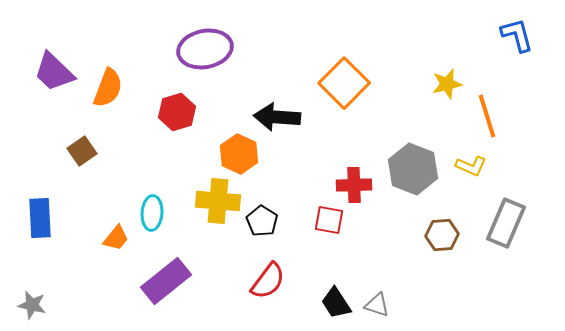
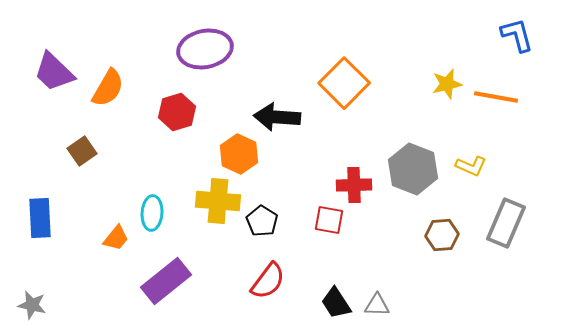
orange semicircle: rotated 9 degrees clockwise
orange line: moved 9 px right, 19 px up; rotated 63 degrees counterclockwise
gray triangle: rotated 16 degrees counterclockwise
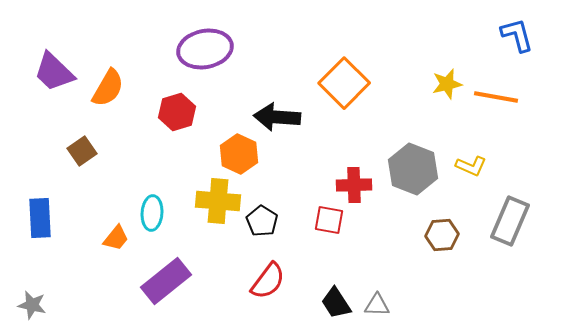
gray rectangle: moved 4 px right, 2 px up
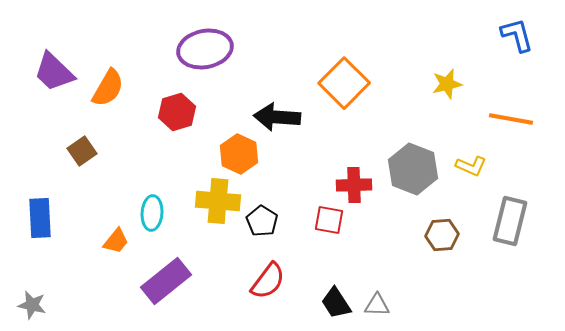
orange line: moved 15 px right, 22 px down
gray rectangle: rotated 9 degrees counterclockwise
orange trapezoid: moved 3 px down
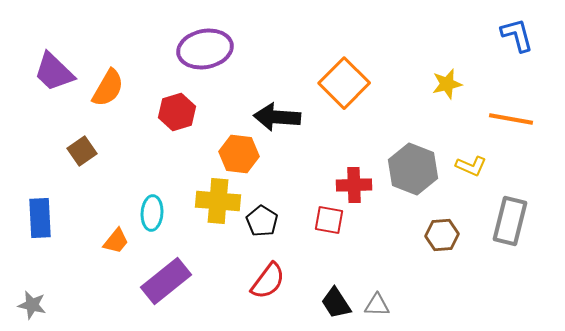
orange hexagon: rotated 18 degrees counterclockwise
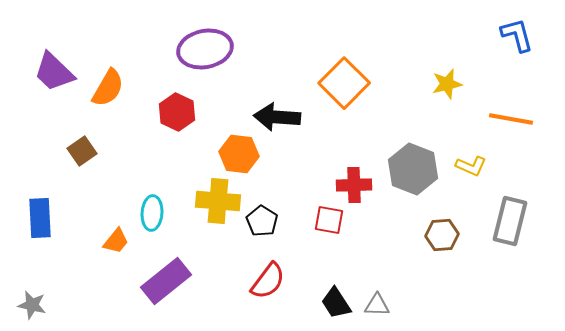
red hexagon: rotated 18 degrees counterclockwise
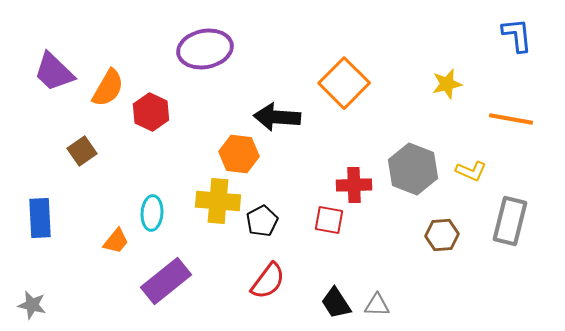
blue L-shape: rotated 9 degrees clockwise
red hexagon: moved 26 px left
yellow L-shape: moved 5 px down
black pentagon: rotated 12 degrees clockwise
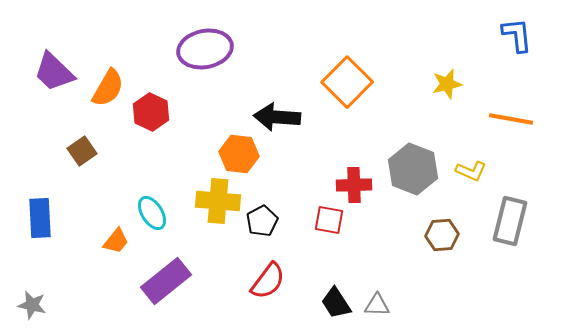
orange square: moved 3 px right, 1 px up
cyan ellipse: rotated 36 degrees counterclockwise
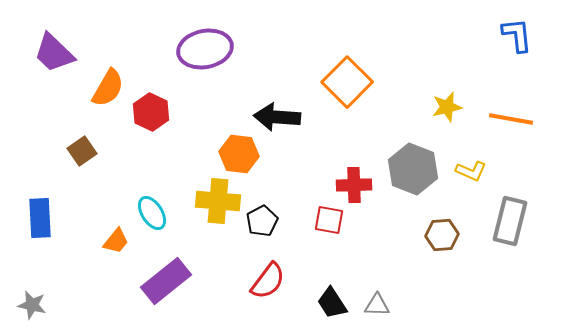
purple trapezoid: moved 19 px up
yellow star: moved 23 px down
black trapezoid: moved 4 px left
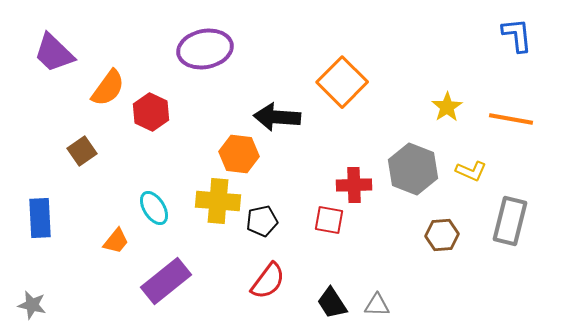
orange square: moved 5 px left
orange semicircle: rotated 6 degrees clockwise
yellow star: rotated 20 degrees counterclockwise
cyan ellipse: moved 2 px right, 5 px up
black pentagon: rotated 16 degrees clockwise
